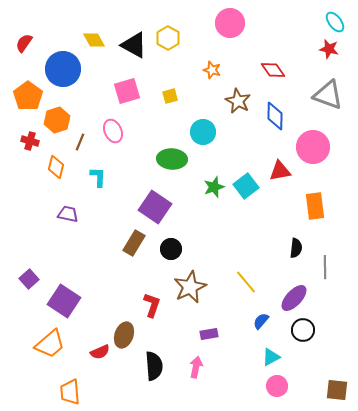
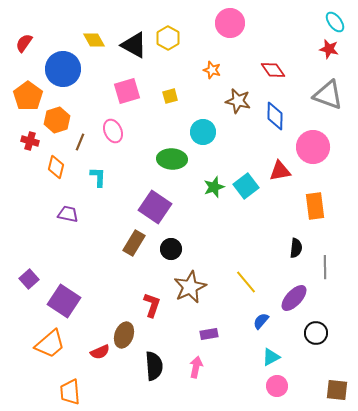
brown star at (238, 101): rotated 15 degrees counterclockwise
black circle at (303, 330): moved 13 px right, 3 px down
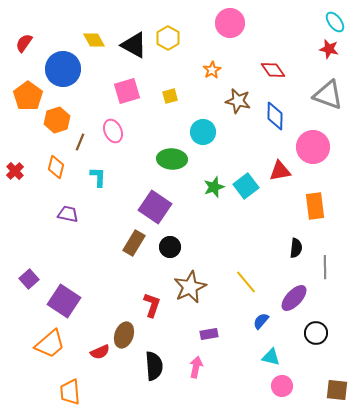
orange star at (212, 70): rotated 24 degrees clockwise
red cross at (30, 141): moved 15 px left, 30 px down; rotated 30 degrees clockwise
black circle at (171, 249): moved 1 px left, 2 px up
cyan triangle at (271, 357): rotated 42 degrees clockwise
pink circle at (277, 386): moved 5 px right
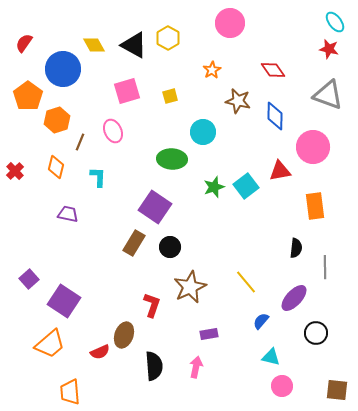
yellow diamond at (94, 40): moved 5 px down
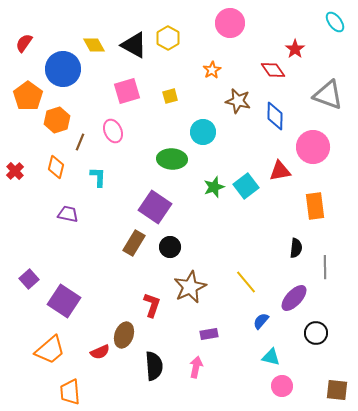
red star at (329, 49): moved 34 px left; rotated 24 degrees clockwise
orange trapezoid at (50, 344): moved 6 px down
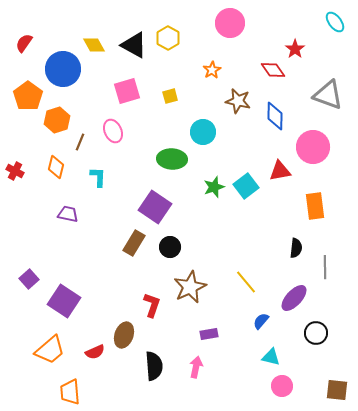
red cross at (15, 171): rotated 18 degrees counterclockwise
red semicircle at (100, 352): moved 5 px left
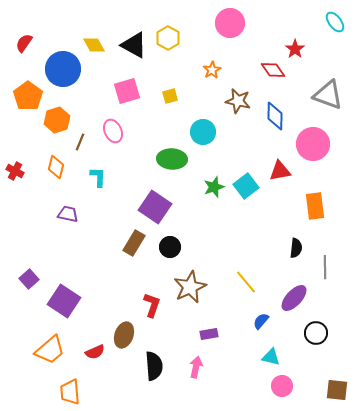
pink circle at (313, 147): moved 3 px up
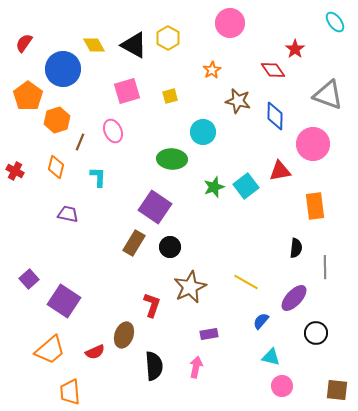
yellow line at (246, 282): rotated 20 degrees counterclockwise
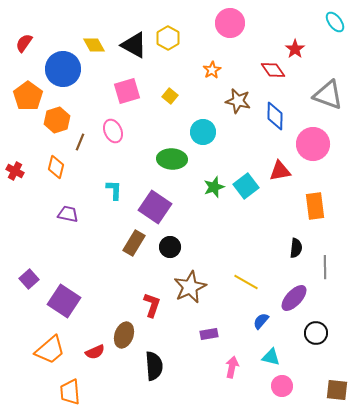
yellow square at (170, 96): rotated 35 degrees counterclockwise
cyan L-shape at (98, 177): moved 16 px right, 13 px down
pink arrow at (196, 367): moved 36 px right
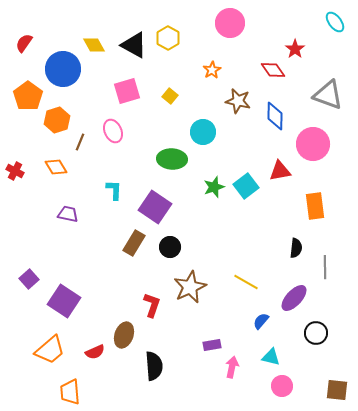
orange diamond at (56, 167): rotated 45 degrees counterclockwise
purple rectangle at (209, 334): moved 3 px right, 11 px down
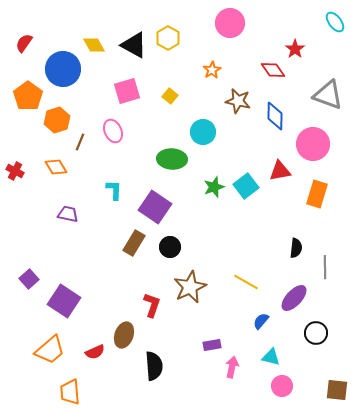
orange rectangle at (315, 206): moved 2 px right, 12 px up; rotated 24 degrees clockwise
